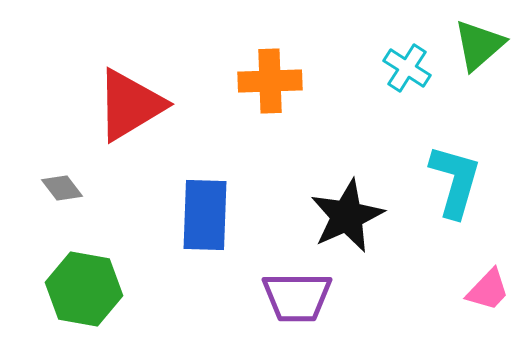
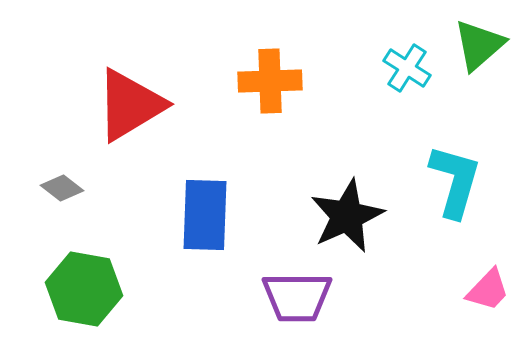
gray diamond: rotated 15 degrees counterclockwise
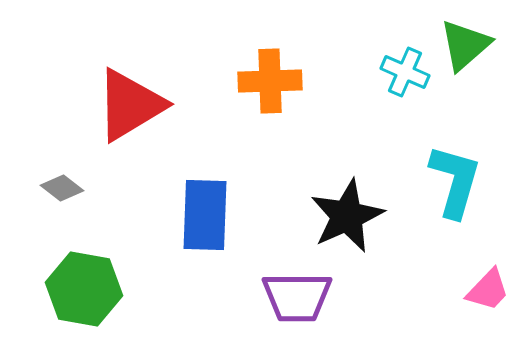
green triangle: moved 14 px left
cyan cross: moved 2 px left, 4 px down; rotated 9 degrees counterclockwise
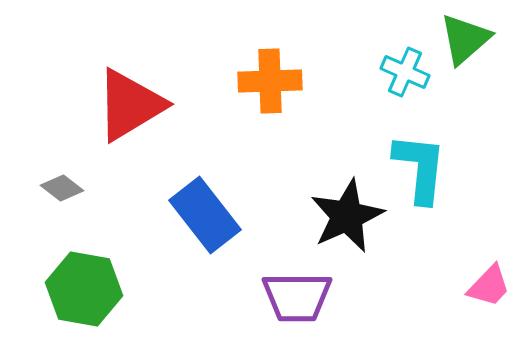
green triangle: moved 6 px up
cyan L-shape: moved 35 px left, 13 px up; rotated 10 degrees counterclockwise
blue rectangle: rotated 40 degrees counterclockwise
pink trapezoid: moved 1 px right, 4 px up
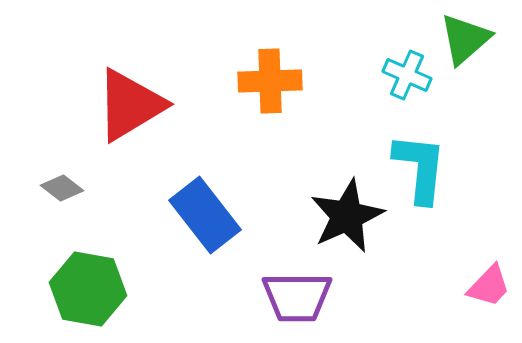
cyan cross: moved 2 px right, 3 px down
green hexagon: moved 4 px right
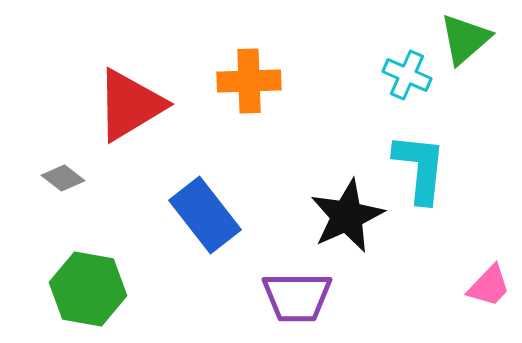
orange cross: moved 21 px left
gray diamond: moved 1 px right, 10 px up
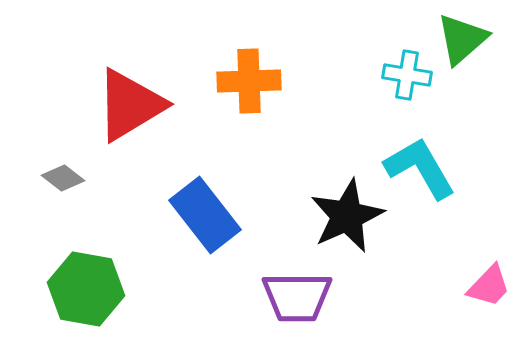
green triangle: moved 3 px left
cyan cross: rotated 15 degrees counterclockwise
cyan L-shape: rotated 36 degrees counterclockwise
green hexagon: moved 2 px left
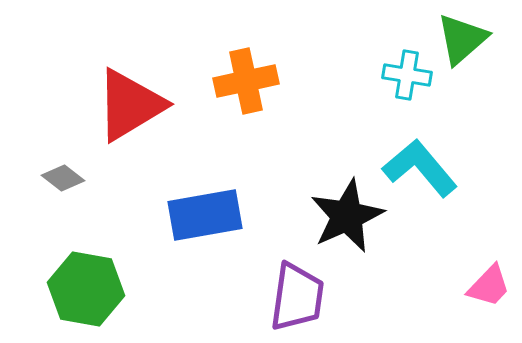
orange cross: moved 3 px left; rotated 10 degrees counterclockwise
cyan L-shape: rotated 10 degrees counterclockwise
blue rectangle: rotated 62 degrees counterclockwise
purple trapezoid: rotated 82 degrees counterclockwise
